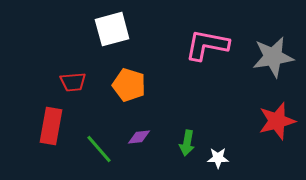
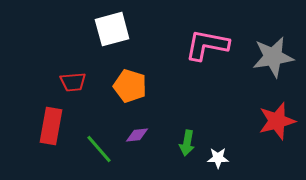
orange pentagon: moved 1 px right, 1 px down
purple diamond: moved 2 px left, 2 px up
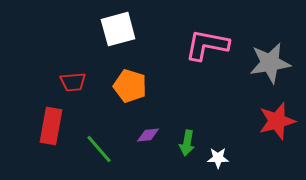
white square: moved 6 px right
gray star: moved 3 px left, 6 px down
purple diamond: moved 11 px right
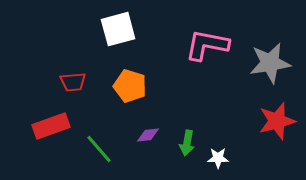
red rectangle: rotated 60 degrees clockwise
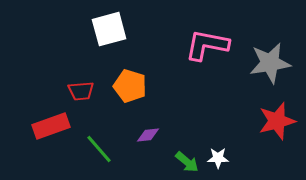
white square: moved 9 px left
red trapezoid: moved 8 px right, 9 px down
green arrow: moved 19 px down; rotated 60 degrees counterclockwise
